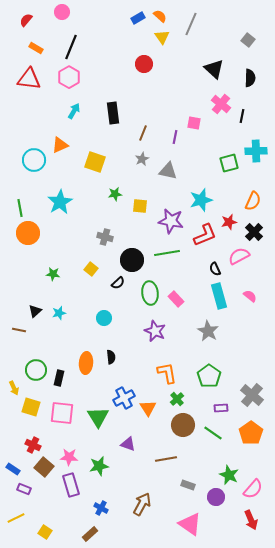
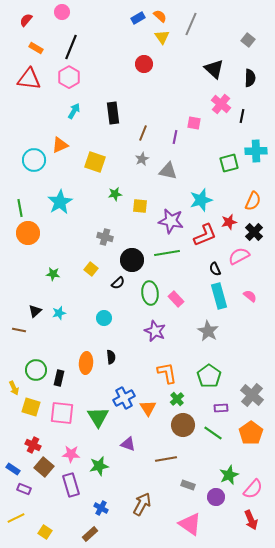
pink star at (69, 457): moved 2 px right, 3 px up
green star at (229, 475): rotated 24 degrees clockwise
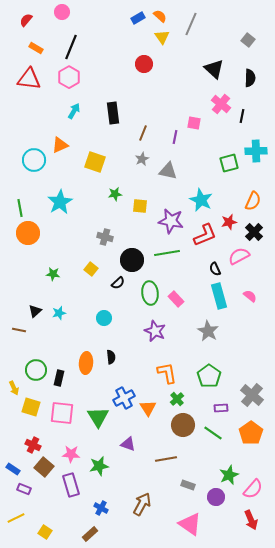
cyan star at (201, 200): rotated 30 degrees counterclockwise
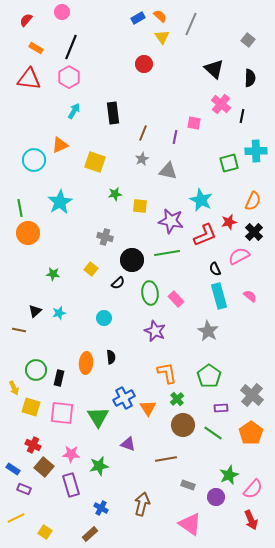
brown arrow at (142, 504): rotated 15 degrees counterclockwise
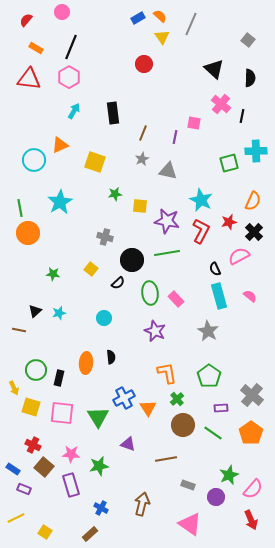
purple star at (171, 221): moved 4 px left
red L-shape at (205, 235): moved 4 px left, 4 px up; rotated 40 degrees counterclockwise
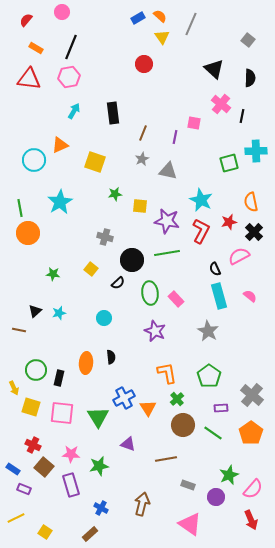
pink hexagon at (69, 77): rotated 20 degrees clockwise
orange semicircle at (253, 201): moved 2 px left, 1 px down; rotated 144 degrees clockwise
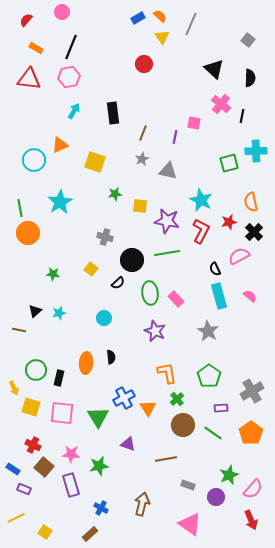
gray cross at (252, 395): moved 4 px up; rotated 20 degrees clockwise
